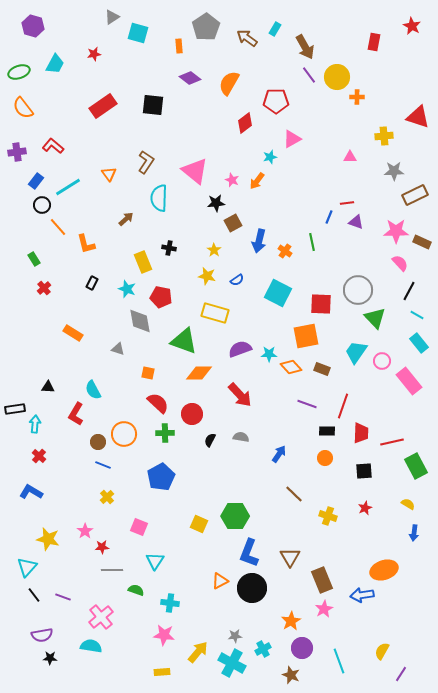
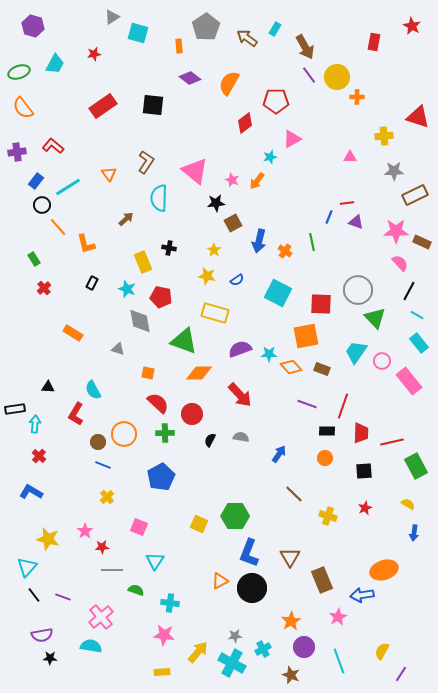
pink star at (324, 609): moved 14 px right, 8 px down
purple circle at (302, 648): moved 2 px right, 1 px up
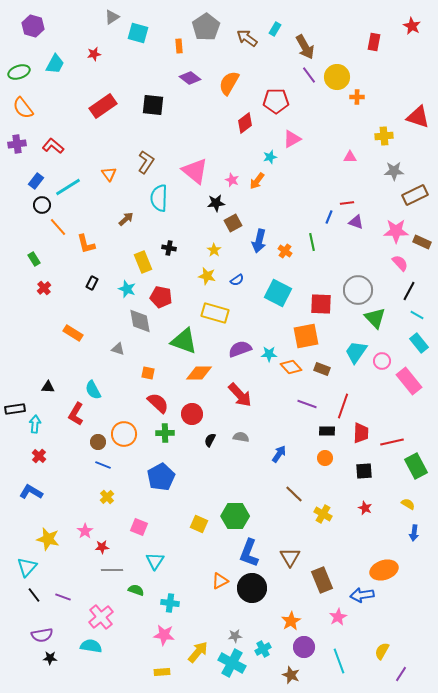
purple cross at (17, 152): moved 8 px up
red star at (365, 508): rotated 24 degrees counterclockwise
yellow cross at (328, 516): moved 5 px left, 2 px up; rotated 12 degrees clockwise
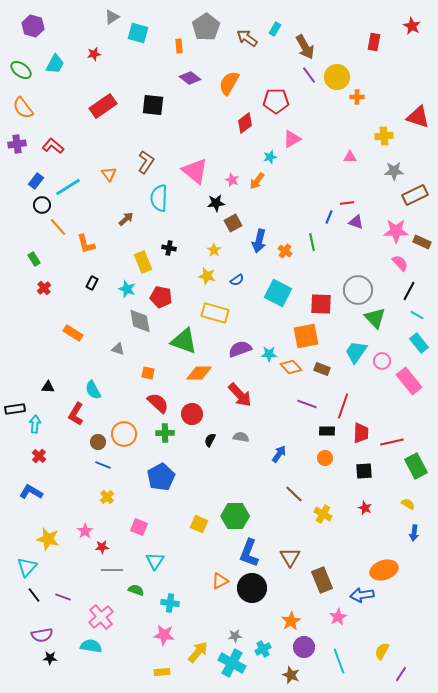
green ellipse at (19, 72): moved 2 px right, 2 px up; rotated 55 degrees clockwise
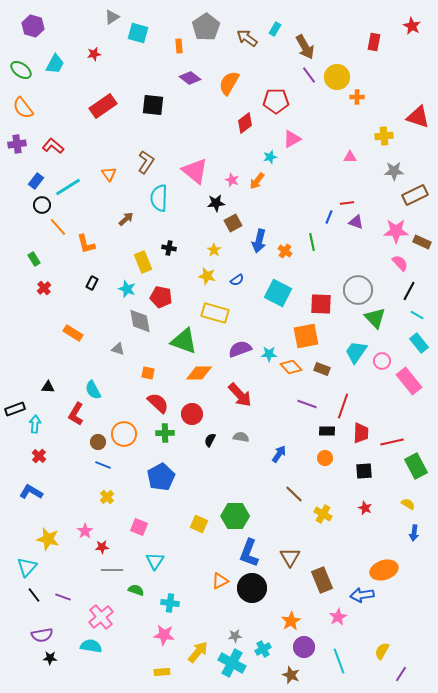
black rectangle at (15, 409): rotated 12 degrees counterclockwise
